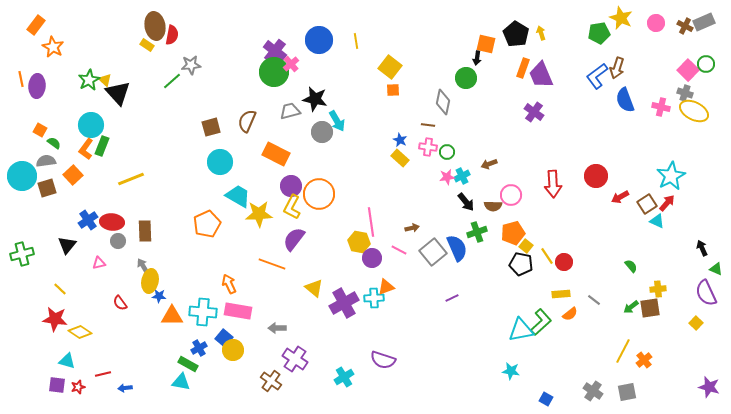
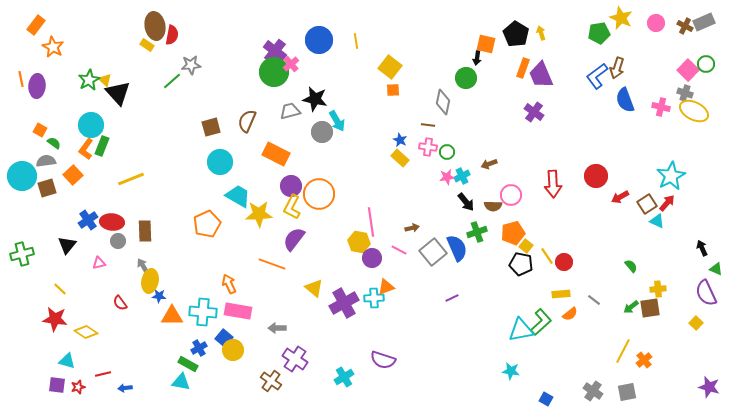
yellow diamond at (80, 332): moved 6 px right
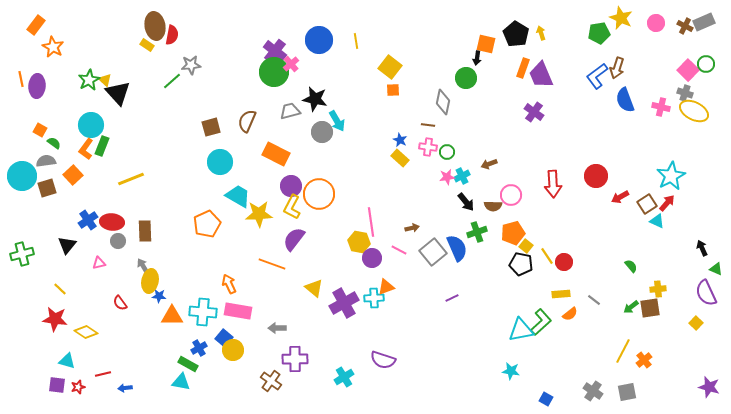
purple cross at (295, 359): rotated 35 degrees counterclockwise
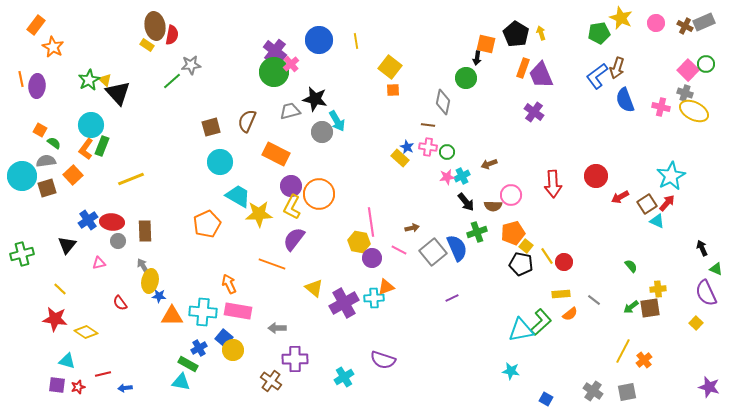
blue star at (400, 140): moved 7 px right, 7 px down
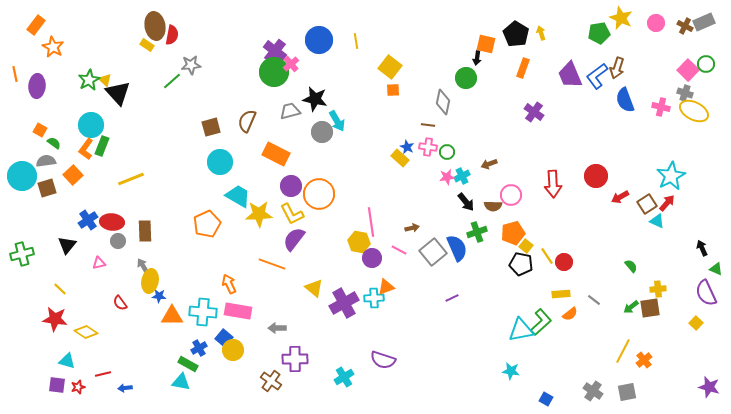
purple trapezoid at (541, 75): moved 29 px right
orange line at (21, 79): moved 6 px left, 5 px up
yellow L-shape at (292, 207): moved 7 px down; rotated 55 degrees counterclockwise
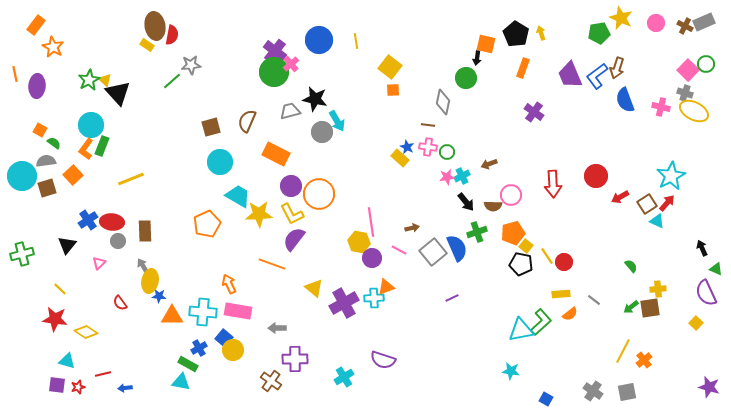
pink triangle at (99, 263): rotated 32 degrees counterclockwise
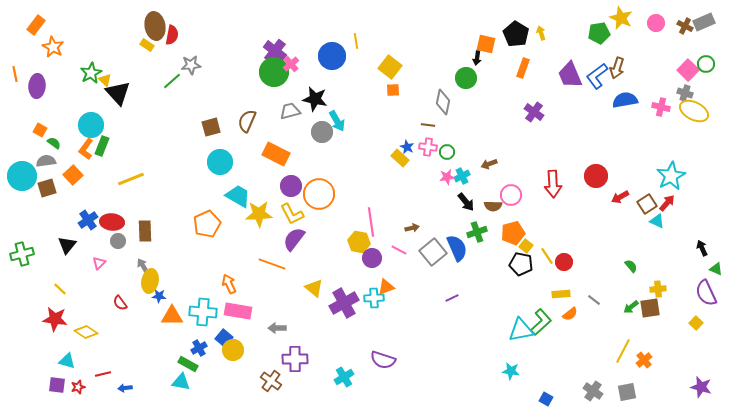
blue circle at (319, 40): moved 13 px right, 16 px down
green star at (89, 80): moved 2 px right, 7 px up
blue semicircle at (625, 100): rotated 100 degrees clockwise
purple star at (709, 387): moved 8 px left
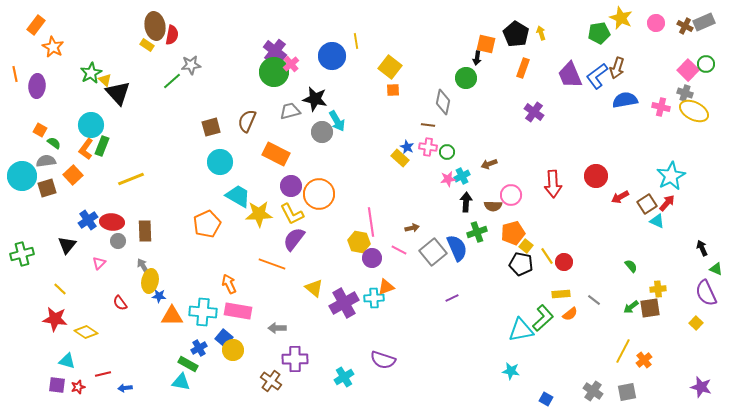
pink star at (447, 177): moved 1 px right, 2 px down
black arrow at (466, 202): rotated 138 degrees counterclockwise
green L-shape at (541, 322): moved 2 px right, 4 px up
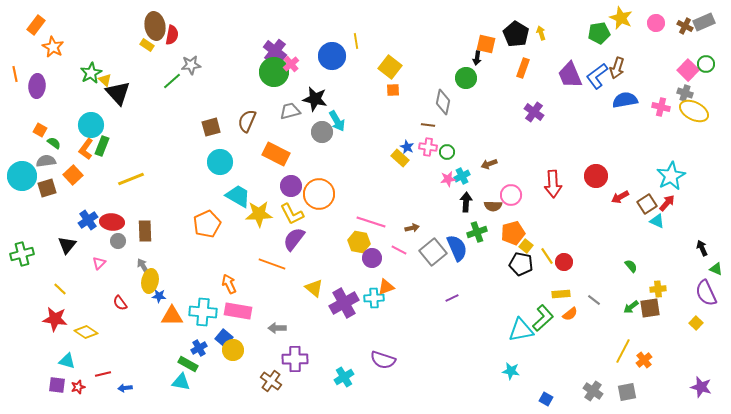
pink line at (371, 222): rotated 64 degrees counterclockwise
